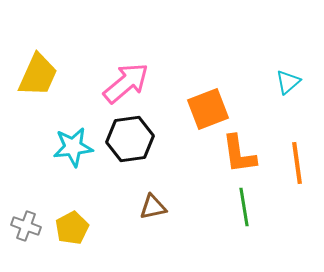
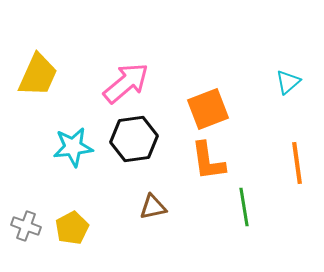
black hexagon: moved 4 px right
orange L-shape: moved 31 px left, 7 px down
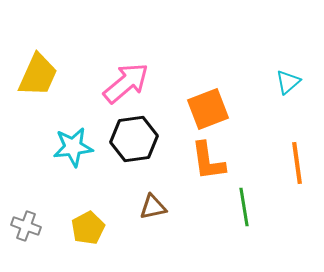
yellow pentagon: moved 16 px right
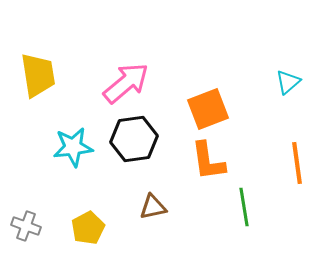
yellow trapezoid: rotated 33 degrees counterclockwise
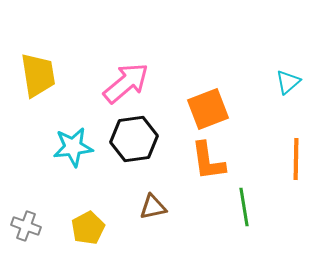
orange line: moved 1 px left, 4 px up; rotated 9 degrees clockwise
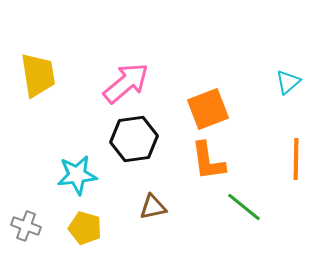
cyan star: moved 4 px right, 28 px down
green line: rotated 42 degrees counterclockwise
yellow pentagon: moved 3 px left; rotated 28 degrees counterclockwise
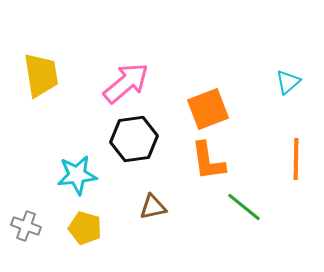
yellow trapezoid: moved 3 px right
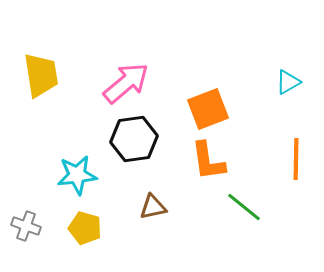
cyan triangle: rotated 12 degrees clockwise
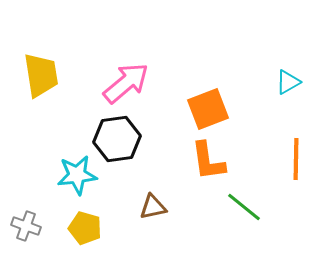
black hexagon: moved 17 px left
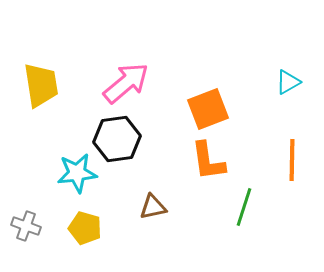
yellow trapezoid: moved 10 px down
orange line: moved 4 px left, 1 px down
cyan star: moved 2 px up
green line: rotated 69 degrees clockwise
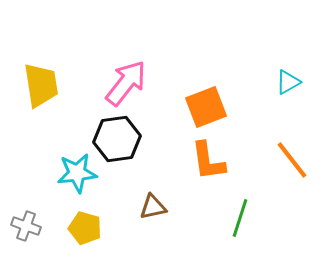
pink arrow: rotated 12 degrees counterclockwise
orange square: moved 2 px left, 2 px up
orange line: rotated 39 degrees counterclockwise
green line: moved 4 px left, 11 px down
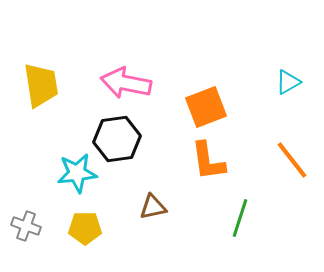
pink arrow: rotated 117 degrees counterclockwise
yellow pentagon: rotated 16 degrees counterclockwise
